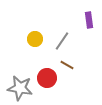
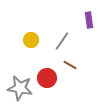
yellow circle: moved 4 px left, 1 px down
brown line: moved 3 px right
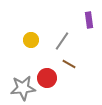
brown line: moved 1 px left, 1 px up
gray star: moved 3 px right; rotated 15 degrees counterclockwise
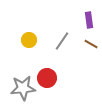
yellow circle: moved 2 px left
brown line: moved 22 px right, 20 px up
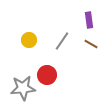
red circle: moved 3 px up
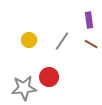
red circle: moved 2 px right, 2 px down
gray star: moved 1 px right
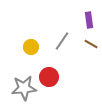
yellow circle: moved 2 px right, 7 px down
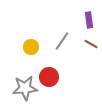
gray star: moved 1 px right
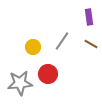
purple rectangle: moved 3 px up
yellow circle: moved 2 px right
red circle: moved 1 px left, 3 px up
gray star: moved 5 px left, 5 px up
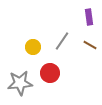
brown line: moved 1 px left, 1 px down
red circle: moved 2 px right, 1 px up
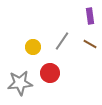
purple rectangle: moved 1 px right, 1 px up
brown line: moved 1 px up
